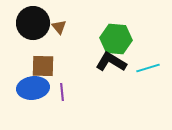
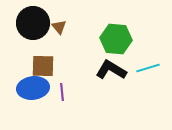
black L-shape: moved 8 px down
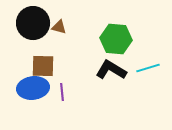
brown triangle: rotated 35 degrees counterclockwise
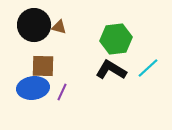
black circle: moved 1 px right, 2 px down
green hexagon: rotated 12 degrees counterclockwise
cyan line: rotated 25 degrees counterclockwise
purple line: rotated 30 degrees clockwise
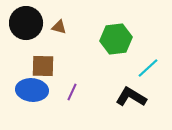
black circle: moved 8 px left, 2 px up
black L-shape: moved 20 px right, 27 px down
blue ellipse: moved 1 px left, 2 px down; rotated 12 degrees clockwise
purple line: moved 10 px right
